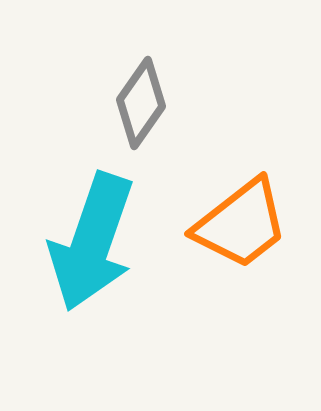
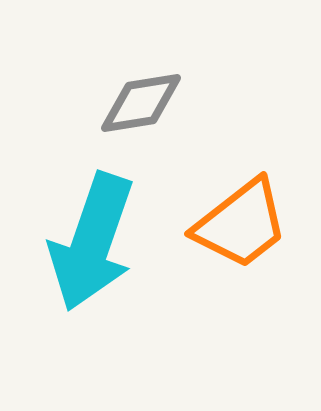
gray diamond: rotated 46 degrees clockwise
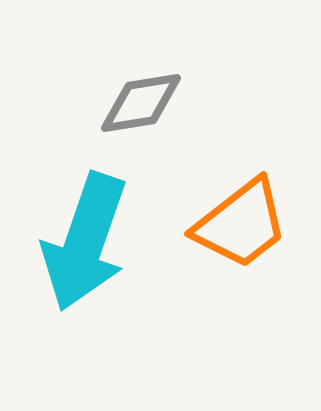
cyan arrow: moved 7 px left
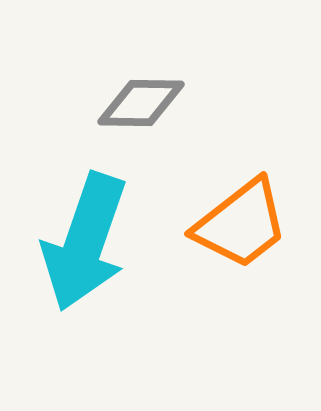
gray diamond: rotated 10 degrees clockwise
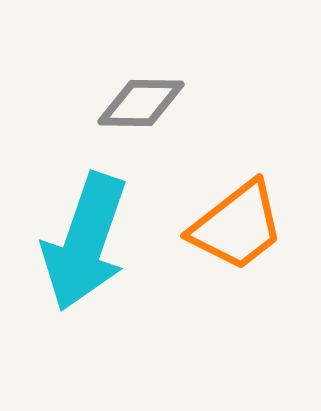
orange trapezoid: moved 4 px left, 2 px down
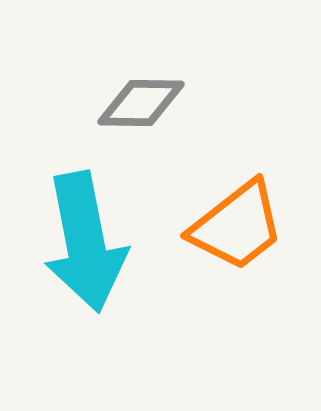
cyan arrow: rotated 30 degrees counterclockwise
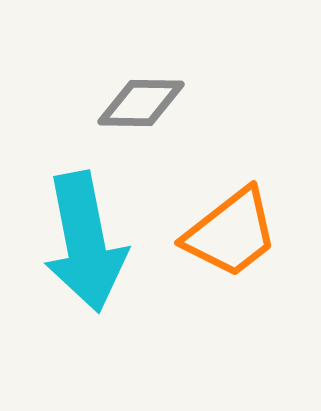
orange trapezoid: moved 6 px left, 7 px down
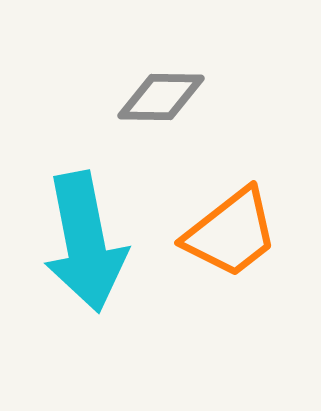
gray diamond: moved 20 px right, 6 px up
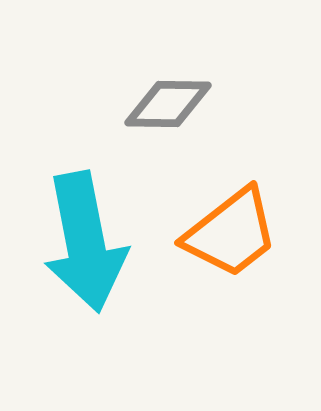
gray diamond: moved 7 px right, 7 px down
